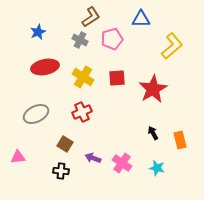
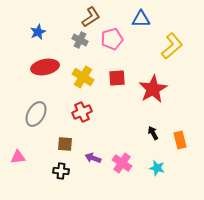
gray ellipse: rotated 35 degrees counterclockwise
brown square: rotated 28 degrees counterclockwise
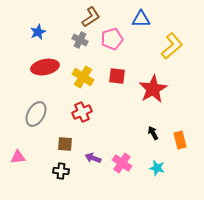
red square: moved 2 px up; rotated 12 degrees clockwise
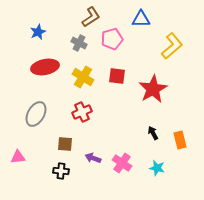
gray cross: moved 1 px left, 3 px down
